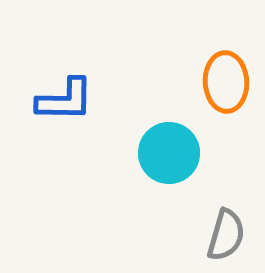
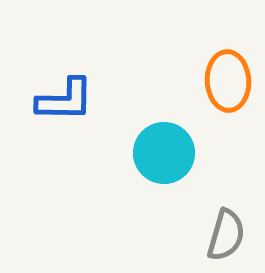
orange ellipse: moved 2 px right, 1 px up
cyan circle: moved 5 px left
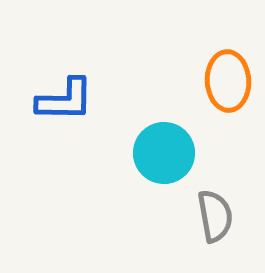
gray semicircle: moved 11 px left, 19 px up; rotated 26 degrees counterclockwise
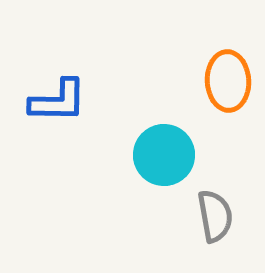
blue L-shape: moved 7 px left, 1 px down
cyan circle: moved 2 px down
